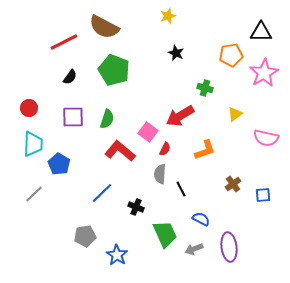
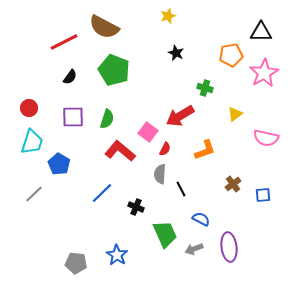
cyan trapezoid: moved 1 px left, 2 px up; rotated 16 degrees clockwise
gray pentagon: moved 9 px left, 27 px down; rotated 15 degrees clockwise
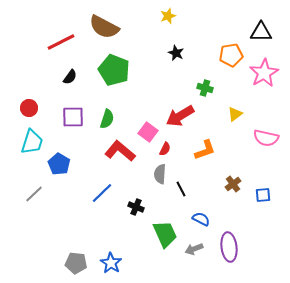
red line: moved 3 px left
blue star: moved 6 px left, 8 px down
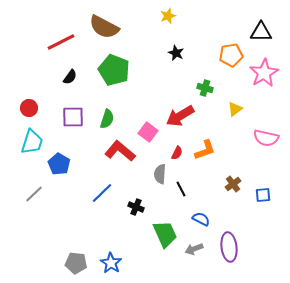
yellow triangle: moved 5 px up
red semicircle: moved 12 px right, 4 px down
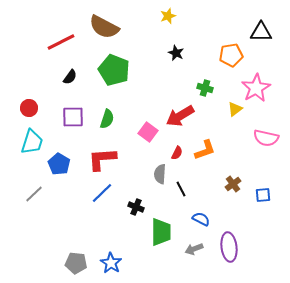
pink star: moved 8 px left, 15 px down
red L-shape: moved 18 px left, 8 px down; rotated 44 degrees counterclockwise
green trapezoid: moved 4 px left, 2 px up; rotated 24 degrees clockwise
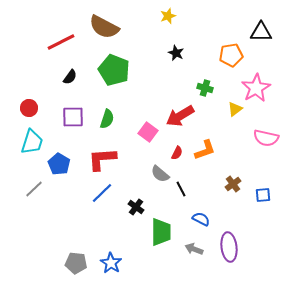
gray semicircle: rotated 54 degrees counterclockwise
gray line: moved 5 px up
black cross: rotated 14 degrees clockwise
gray arrow: rotated 42 degrees clockwise
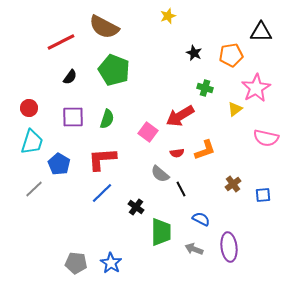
black star: moved 18 px right
red semicircle: rotated 56 degrees clockwise
